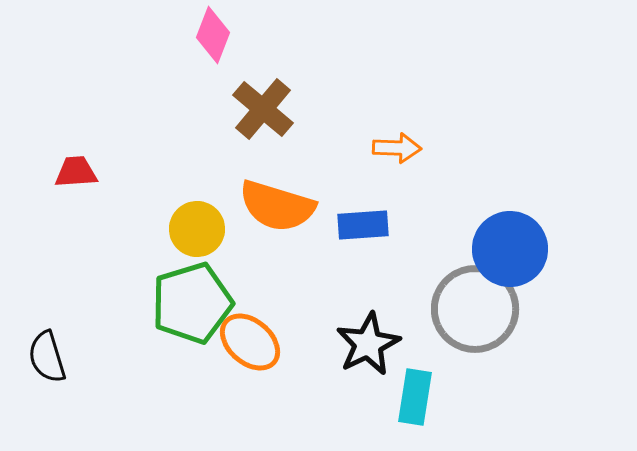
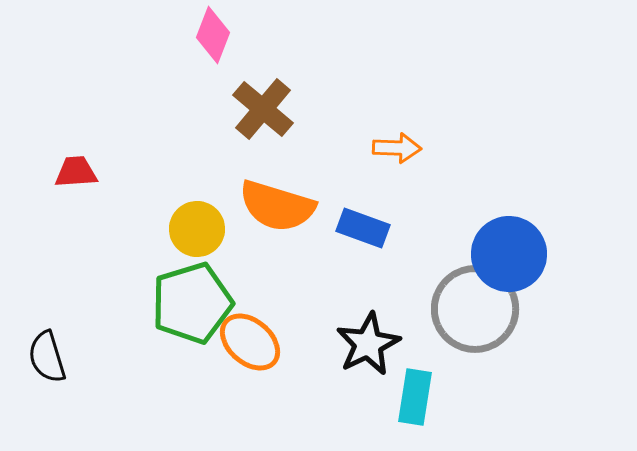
blue rectangle: moved 3 px down; rotated 24 degrees clockwise
blue circle: moved 1 px left, 5 px down
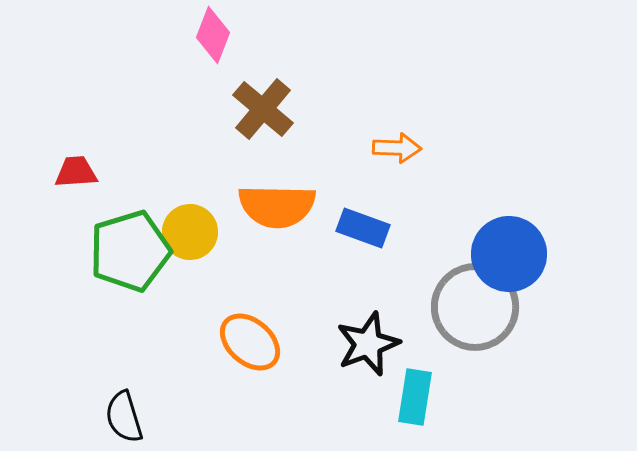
orange semicircle: rotated 16 degrees counterclockwise
yellow circle: moved 7 px left, 3 px down
green pentagon: moved 62 px left, 52 px up
gray circle: moved 2 px up
black star: rotated 6 degrees clockwise
black semicircle: moved 77 px right, 60 px down
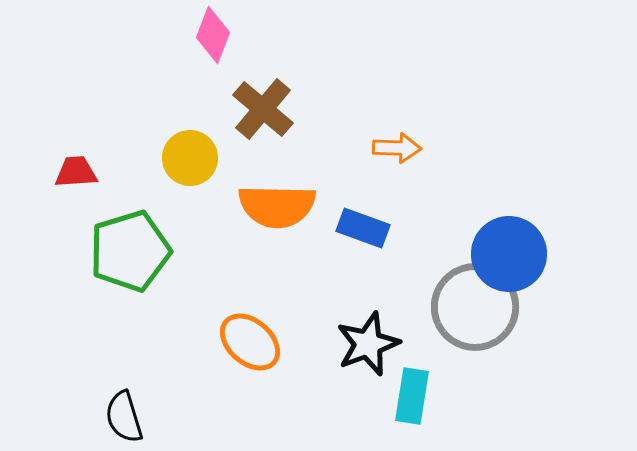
yellow circle: moved 74 px up
cyan rectangle: moved 3 px left, 1 px up
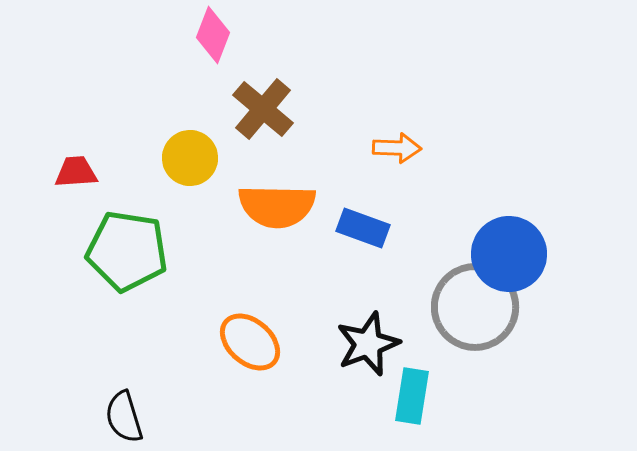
green pentagon: moved 3 px left; rotated 26 degrees clockwise
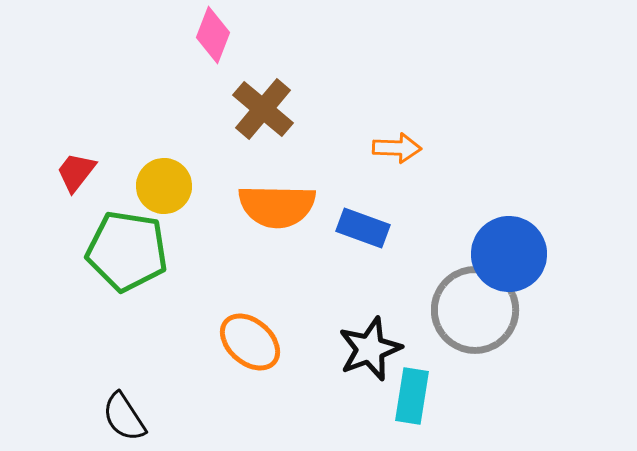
yellow circle: moved 26 px left, 28 px down
red trapezoid: rotated 48 degrees counterclockwise
gray circle: moved 3 px down
black star: moved 2 px right, 5 px down
black semicircle: rotated 16 degrees counterclockwise
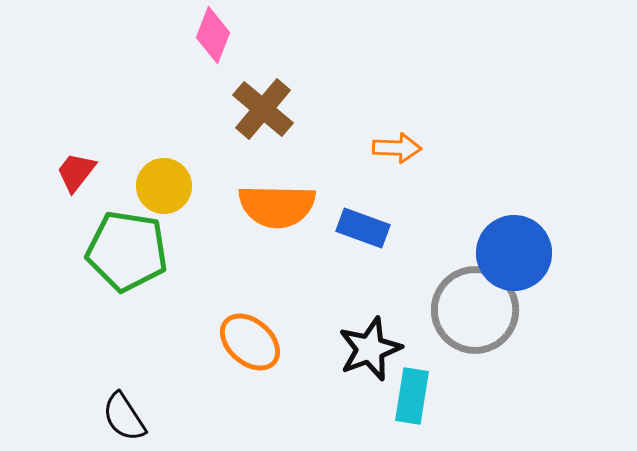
blue circle: moved 5 px right, 1 px up
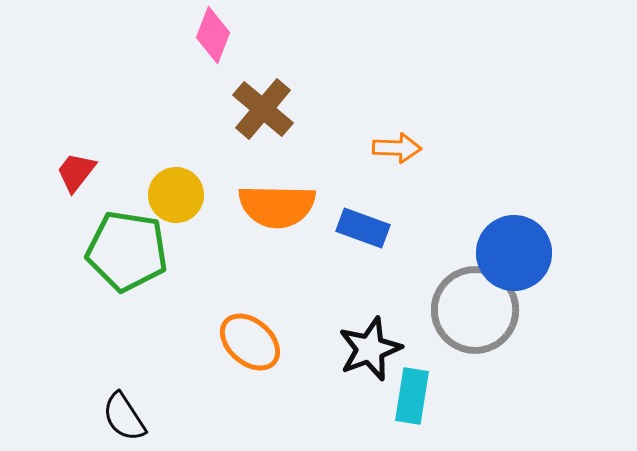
yellow circle: moved 12 px right, 9 px down
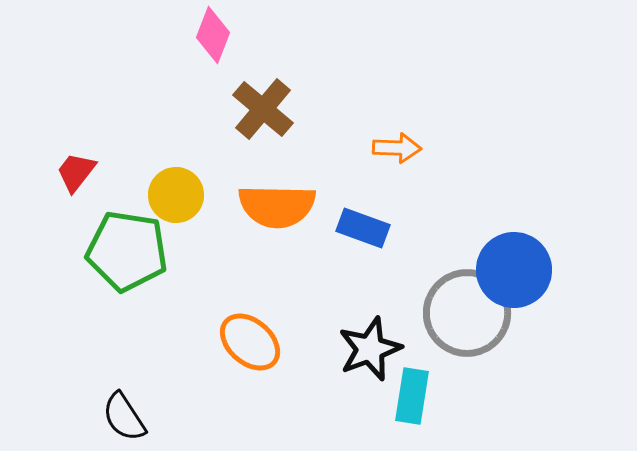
blue circle: moved 17 px down
gray circle: moved 8 px left, 3 px down
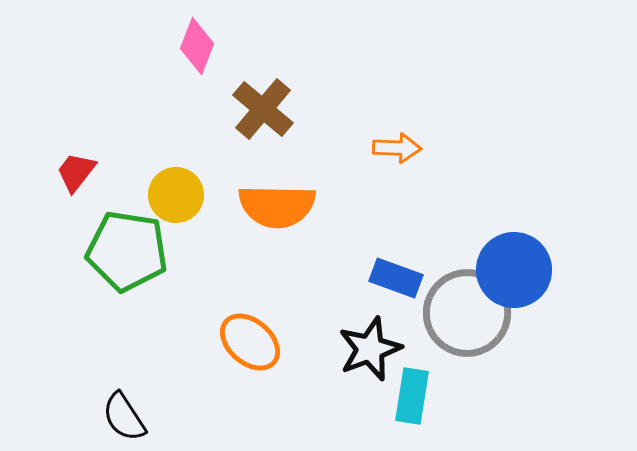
pink diamond: moved 16 px left, 11 px down
blue rectangle: moved 33 px right, 50 px down
